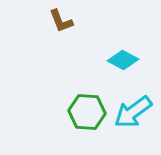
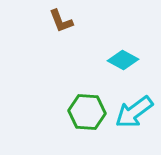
cyan arrow: moved 1 px right
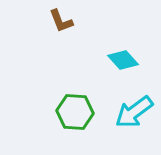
cyan diamond: rotated 20 degrees clockwise
green hexagon: moved 12 px left
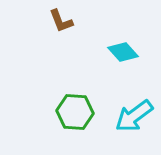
cyan diamond: moved 8 px up
cyan arrow: moved 4 px down
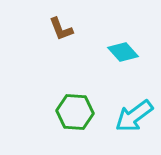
brown L-shape: moved 8 px down
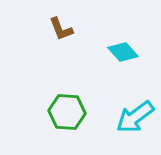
green hexagon: moved 8 px left
cyan arrow: moved 1 px right, 1 px down
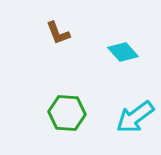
brown L-shape: moved 3 px left, 4 px down
green hexagon: moved 1 px down
